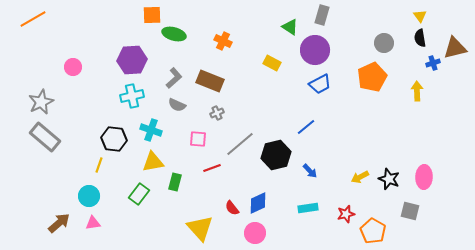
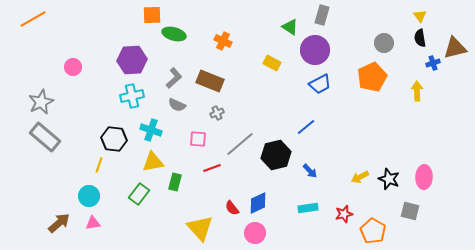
red star at (346, 214): moved 2 px left
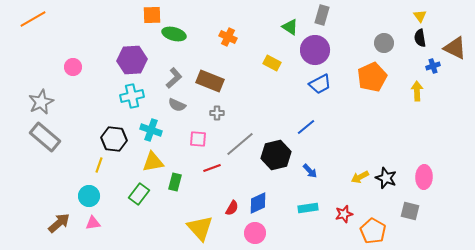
orange cross at (223, 41): moved 5 px right, 4 px up
brown triangle at (455, 48): rotated 40 degrees clockwise
blue cross at (433, 63): moved 3 px down
gray cross at (217, 113): rotated 24 degrees clockwise
black star at (389, 179): moved 3 px left, 1 px up
red semicircle at (232, 208): rotated 112 degrees counterclockwise
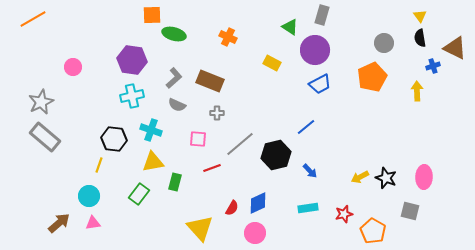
purple hexagon at (132, 60): rotated 12 degrees clockwise
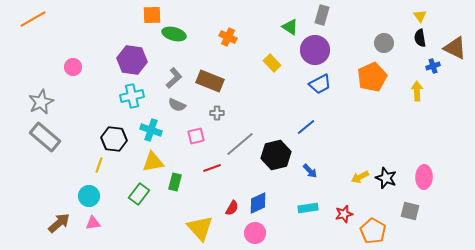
yellow rectangle at (272, 63): rotated 18 degrees clockwise
pink square at (198, 139): moved 2 px left, 3 px up; rotated 18 degrees counterclockwise
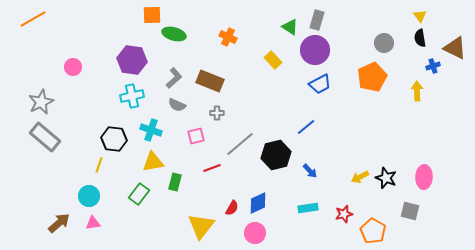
gray rectangle at (322, 15): moved 5 px left, 5 px down
yellow rectangle at (272, 63): moved 1 px right, 3 px up
yellow triangle at (200, 228): moved 1 px right, 2 px up; rotated 20 degrees clockwise
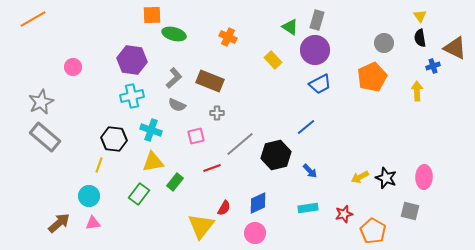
green rectangle at (175, 182): rotated 24 degrees clockwise
red semicircle at (232, 208): moved 8 px left
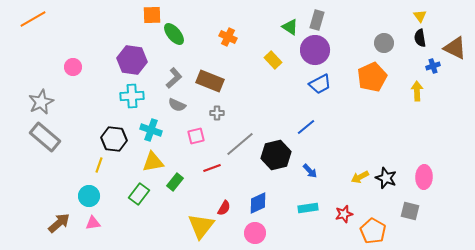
green ellipse at (174, 34): rotated 35 degrees clockwise
cyan cross at (132, 96): rotated 10 degrees clockwise
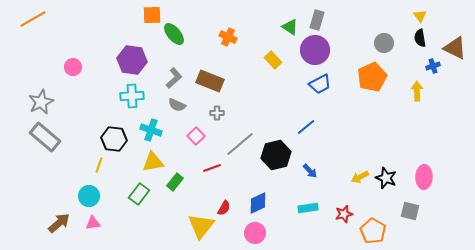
pink square at (196, 136): rotated 30 degrees counterclockwise
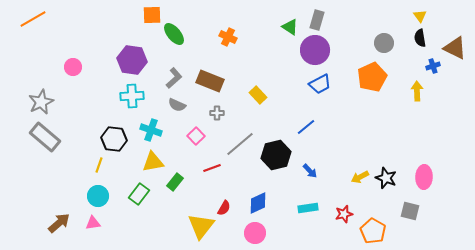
yellow rectangle at (273, 60): moved 15 px left, 35 px down
cyan circle at (89, 196): moved 9 px right
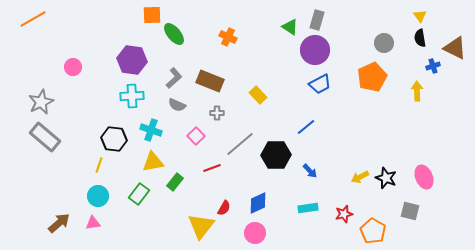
black hexagon at (276, 155): rotated 12 degrees clockwise
pink ellipse at (424, 177): rotated 25 degrees counterclockwise
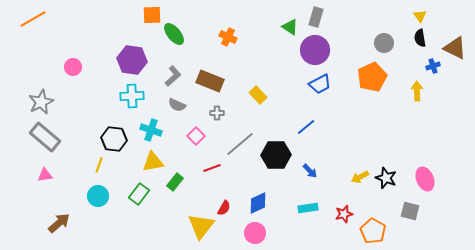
gray rectangle at (317, 20): moved 1 px left, 3 px up
gray L-shape at (174, 78): moved 1 px left, 2 px up
pink ellipse at (424, 177): moved 1 px right, 2 px down
pink triangle at (93, 223): moved 48 px left, 48 px up
